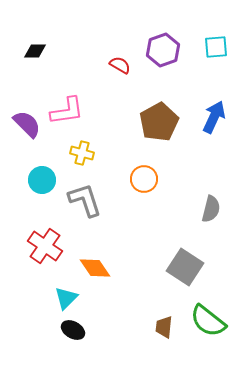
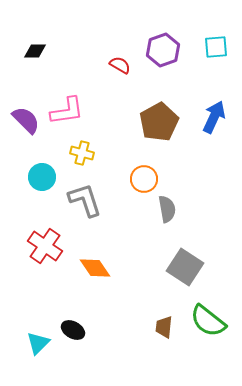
purple semicircle: moved 1 px left, 4 px up
cyan circle: moved 3 px up
gray semicircle: moved 44 px left; rotated 24 degrees counterclockwise
cyan triangle: moved 28 px left, 45 px down
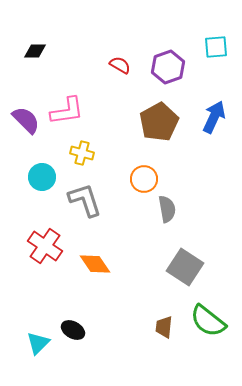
purple hexagon: moved 5 px right, 17 px down
orange diamond: moved 4 px up
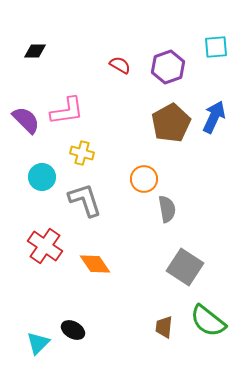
brown pentagon: moved 12 px right, 1 px down
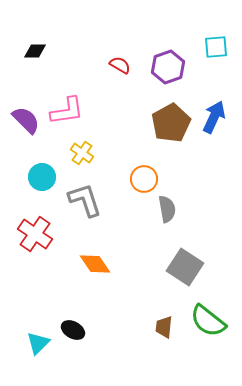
yellow cross: rotated 20 degrees clockwise
red cross: moved 10 px left, 12 px up
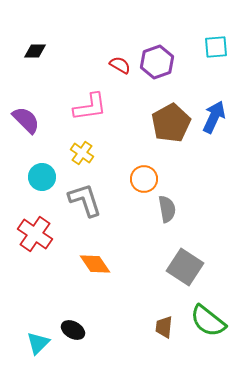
purple hexagon: moved 11 px left, 5 px up
pink L-shape: moved 23 px right, 4 px up
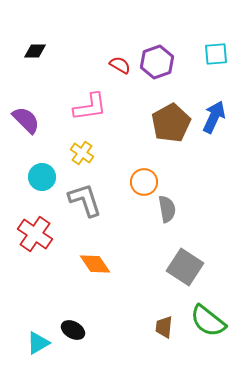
cyan square: moved 7 px down
orange circle: moved 3 px down
cyan triangle: rotated 15 degrees clockwise
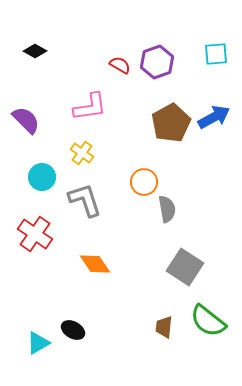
black diamond: rotated 30 degrees clockwise
blue arrow: rotated 36 degrees clockwise
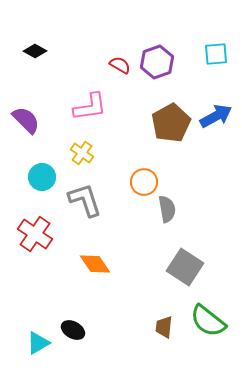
blue arrow: moved 2 px right, 1 px up
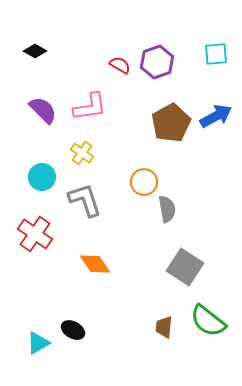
purple semicircle: moved 17 px right, 10 px up
